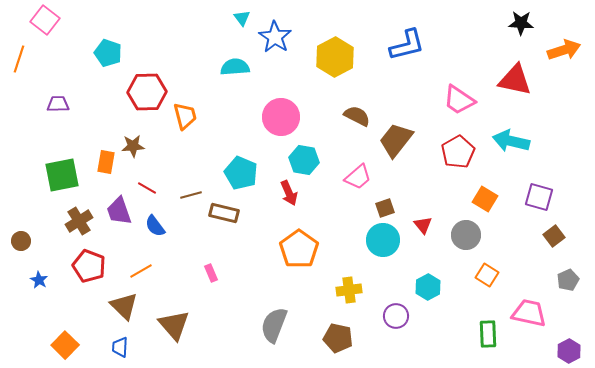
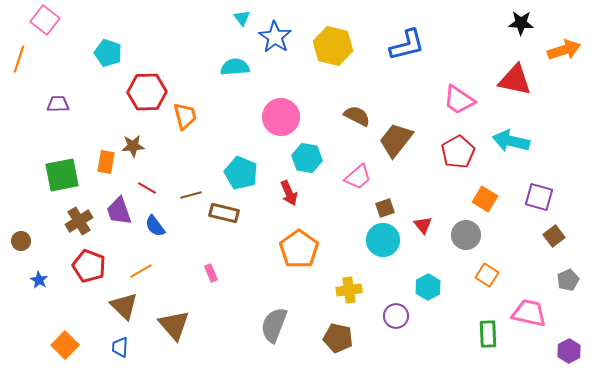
yellow hexagon at (335, 57): moved 2 px left, 11 px up; rotated 18 degrees counterclockwise
cyan hexagon at (304, 160): moved 3 px right, 2 px up
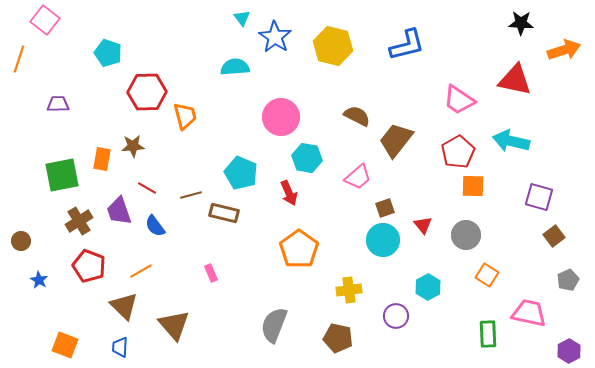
orange rectangle at (106, 162): moved 4 px left, 3 px up
orange square at (485, 199): moved 12 px left, 13 px up; rotated 30 degrees counterclockwise
orange square at (65, 345): rotated 24 degrees counterclockwise
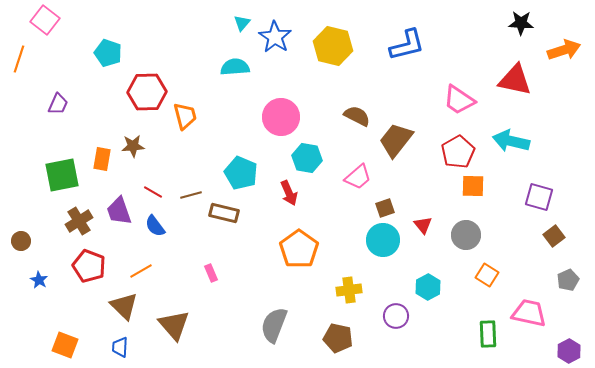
cyan triangle at (242, 18): moved 5 px down; rotated 18 degrees clockwise
purple trapezoid at (58, 104): rotated 115 degrees clockwise
red line at (147, 188): moved 6 px right, 4 px down
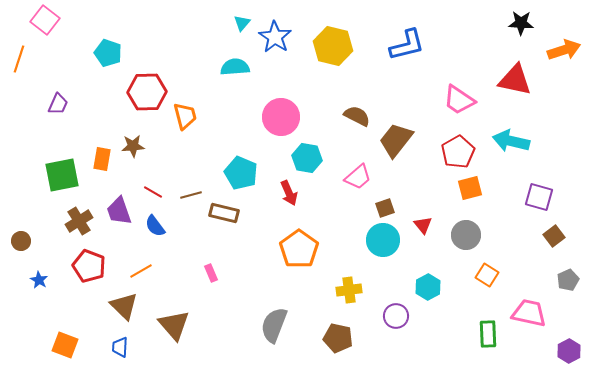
orange square at (473, 186): moved 3 px left, 2 px down; rotated 15 degrees counterclockwise
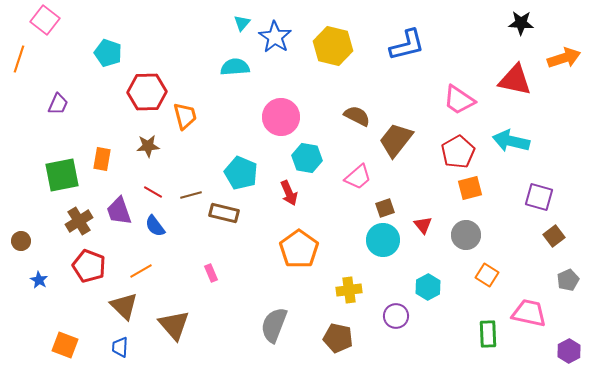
orange arrow at (564, 50): moved 8 px down
brown star at (133, 146): moved 15 px right
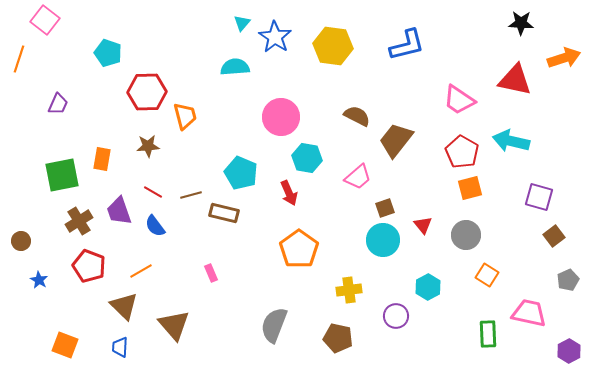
yellow hexagon at (333, 46): rotated 6 degrees counterclockwise
red pentagon at (458, 152): moved 4 px right; rotated 12 degrees counterclockwise
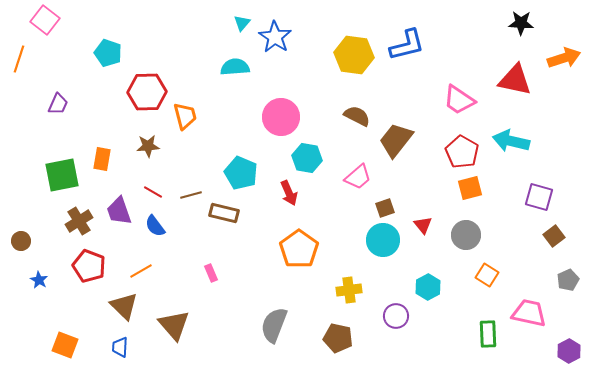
yellow hexagon at (333, 46): moved 21 px right, 9 px down
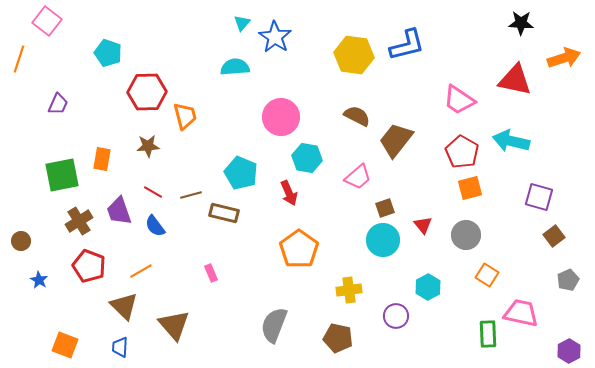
pink square at (45, 20): moved 2 px right, 1 px down
pink trapezoid at (529, 313): moved 8 px left
